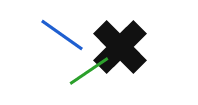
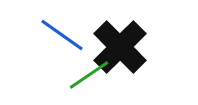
green line: moved 4 px down
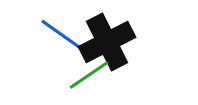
black cross: moved 13 px left, 5 px up; rotated 18 degrees clockwise
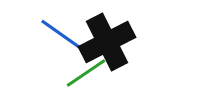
green line: moved 3 px left, 2 px up
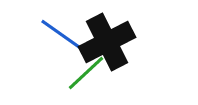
green line: rotated 9 degrees counterclockwise
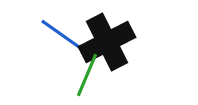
green line: moved 1 px right, 2 px down; rotated 24 degrees counterclockwise
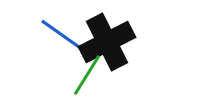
green line: rotated 9 degrees clockwise
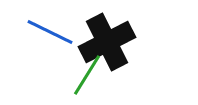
blue line: moved 12 px left, 3 px up; rotated 9 degrees counterclockwise
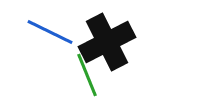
green line: rotated 54 degrees counterclockwise
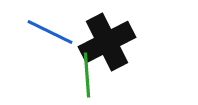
green line: rotated 18 degrees clockwise
